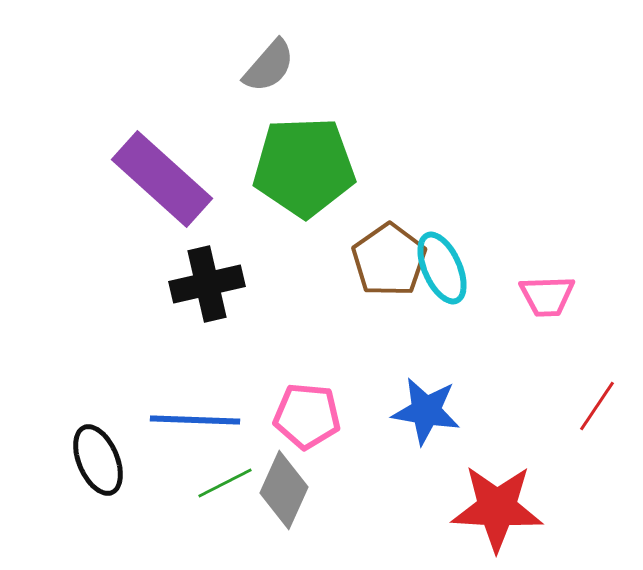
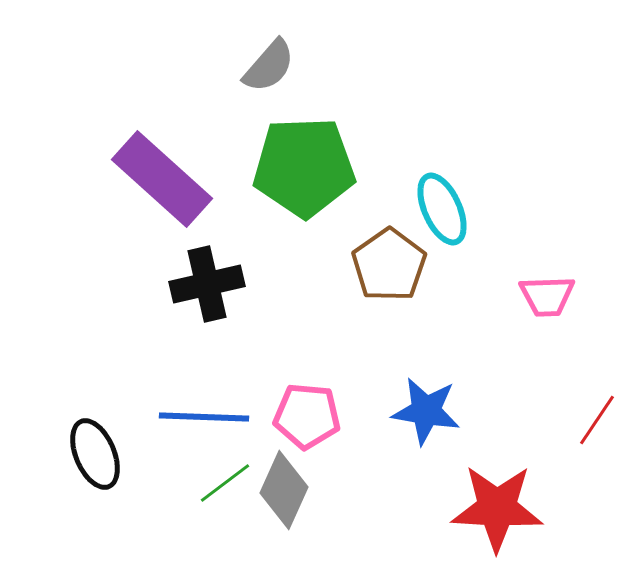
brown pentagon: moved 5 px down
cyan ellipse: moved 59 px up
red line: moved 14 px down
blue line: moved 9 px right, 3 px up
black ellipse: moved 3 px left, 6 px up
green line: rotated 10 degrees counterclockwise
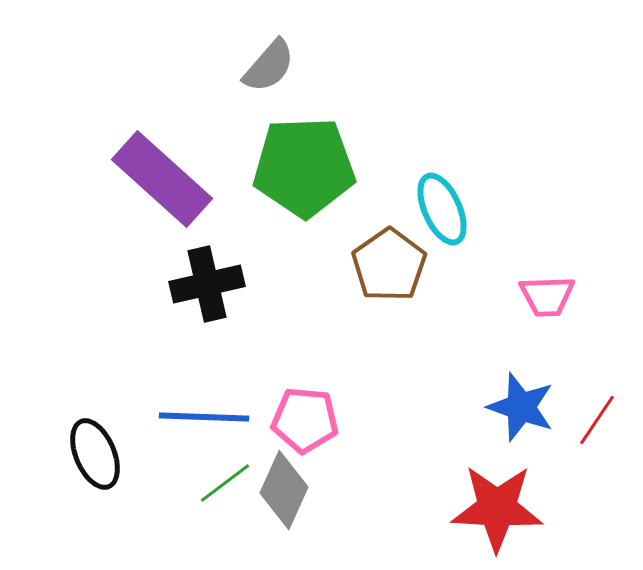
blue star: moved 95 px right, 4 px up; rotated 10 degrees clockwise
pink pentagon: moved 2 px left, 4 px down
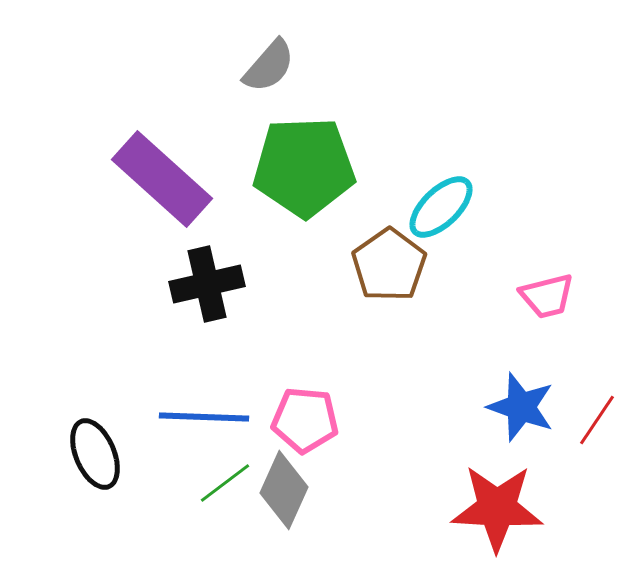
cyan ellipse: moved 1 px left, 2 px up; rotated 70 degrees clockwise
pink trapezoid: rotated 12 degrees counterclockwise
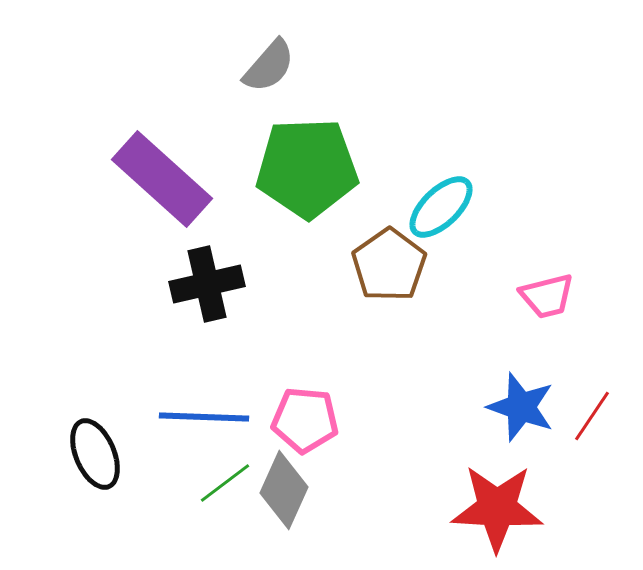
green pentagon: moved 3 px right, 1 px down
red line: moved 5 px left, 4 px up
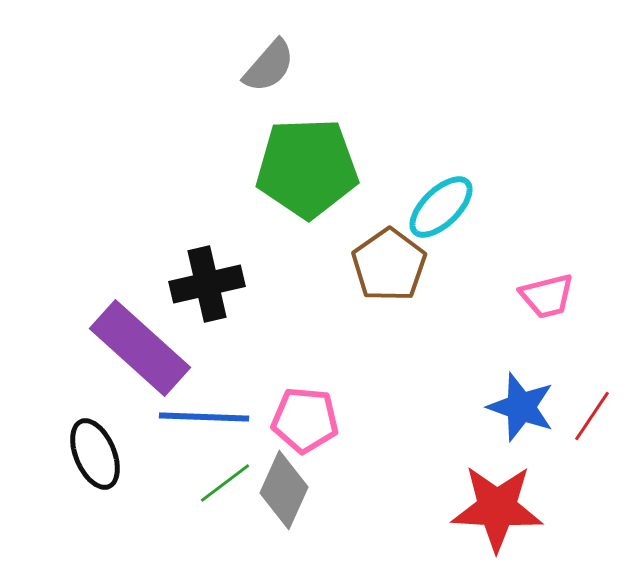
purple rectangle: moved 22 px left, 169 px down
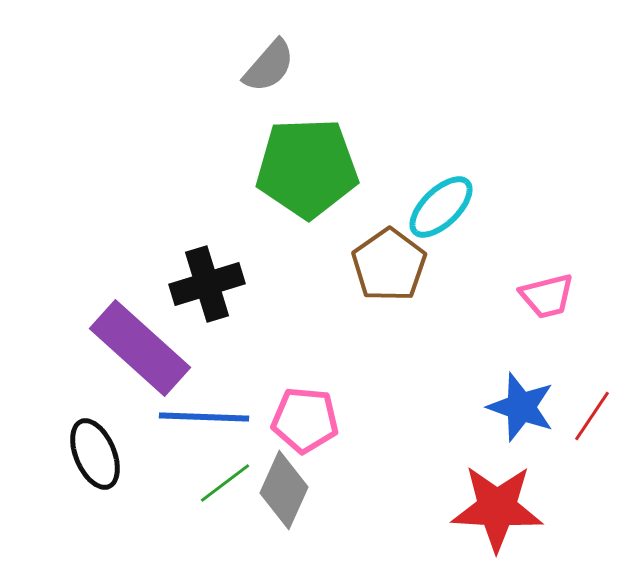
black cross: rotated 4 degrees counterclockwise
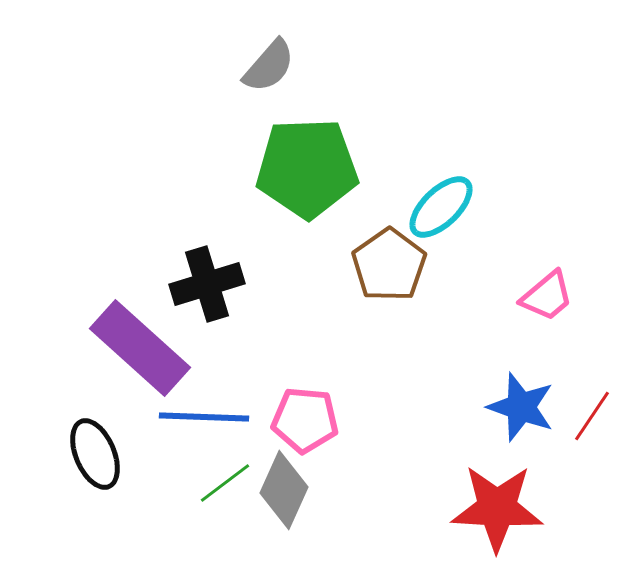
pink trapezoid: rotated 26 degrees counterclockwise
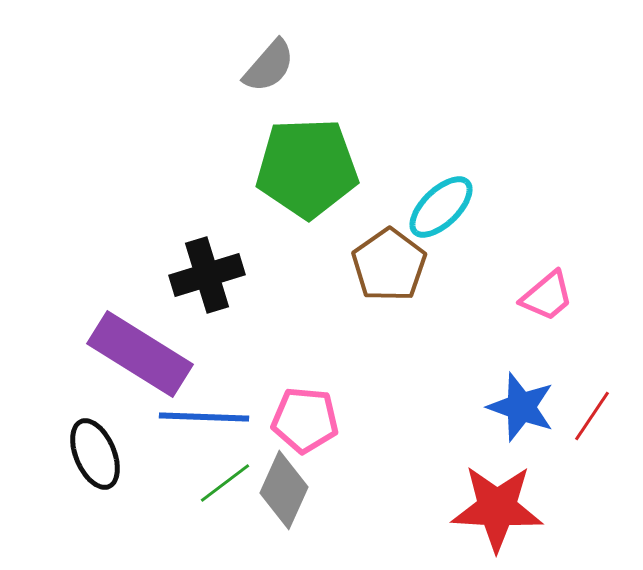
black cross: moved 9 px up
purple rectangle: moved 6 px down; rotated 10 degrees counterclockwise
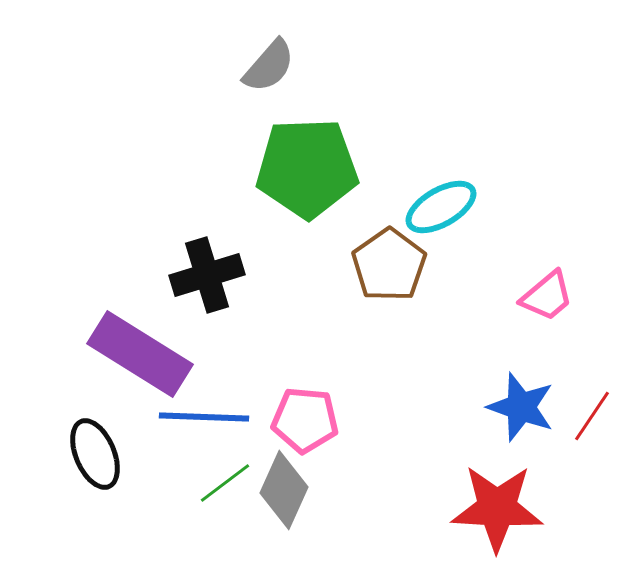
cyan ellipse: rotated 14 degrees clockwise
